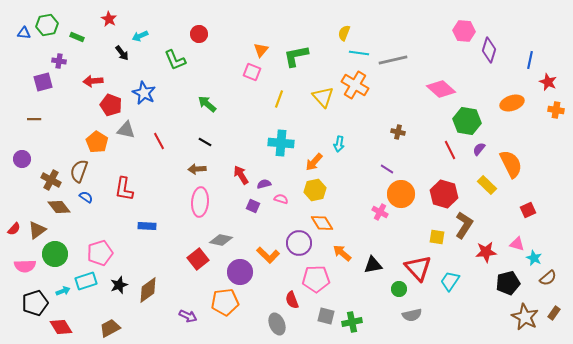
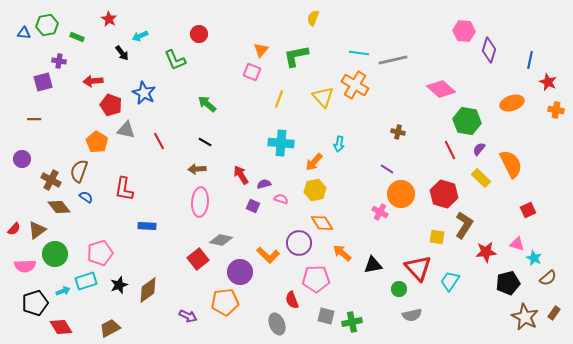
yellow semicircle at (344, 33): moved 31 px left, 15 px up
yellow rectangle at (487, 185): moved 6 px left, 7 px up
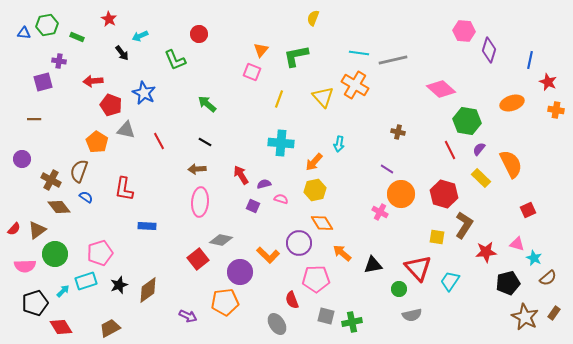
cyan arrow at (63, 291): rotated 24 degrees counterclockwise
gray ellipse at (277, 324): rotated 10 degrees counterclockwise
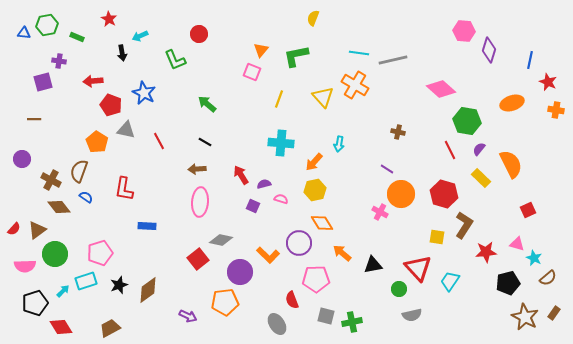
black arrow at (122, 53): rotated 28 degrees clockwise
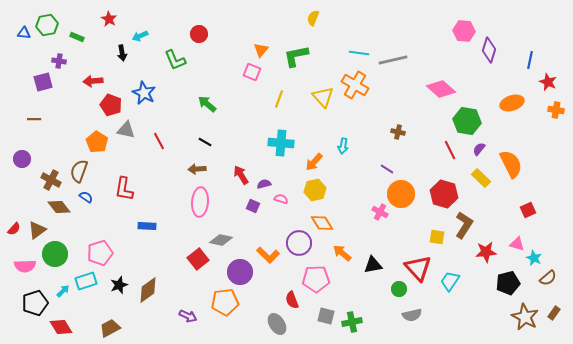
cyan arrow at (339, 144): moved 4 px right, 2 px down
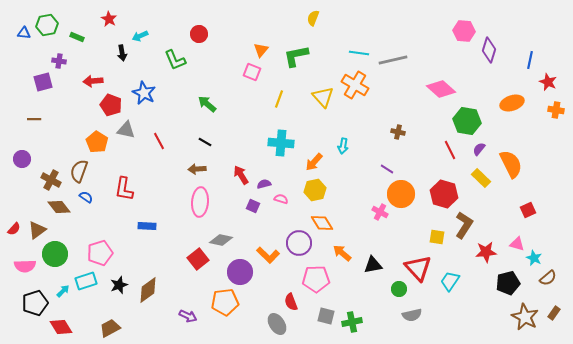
red semicircle at (292, 300): moved 1 px left, 2 px down
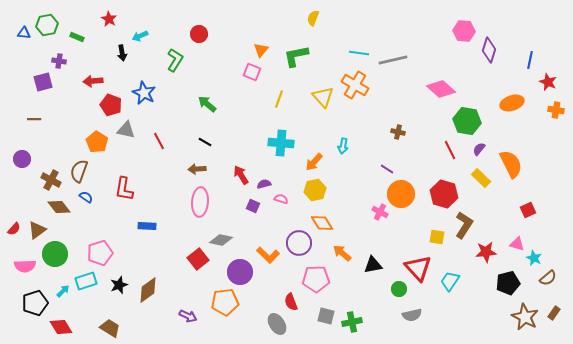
green L-shape at (175, 60): rotated 125 degrees counterclockwise
brown trapezoid at (110, 328): rotated 60 degrees clockwise
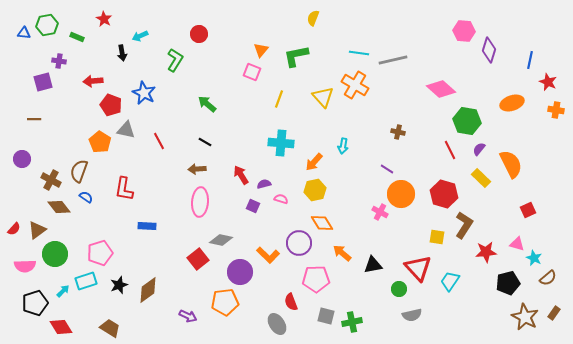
red star at (109, 19): moved 5 px left
orange pentagon at (97, 142): moved 3 px right
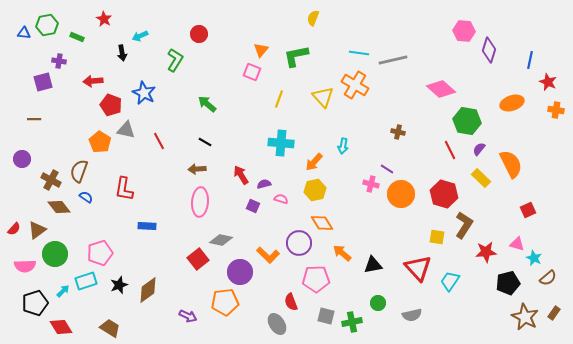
pink cross at (380, 212): moved 9 px left, 28 px up; rotated 14 degrees counterclockwise
green circle at (399, 289): moved 21 px left, 14 px down
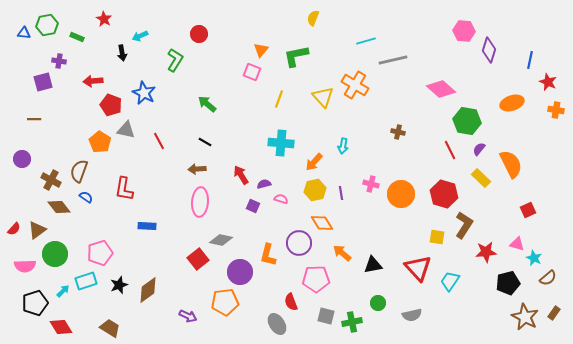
cyan line at (359, 53): moved 7 px right, 12 px up; rotated 24 degrees counterclockwise
purple line at (387, 169): moved 46 px left, 24 px down; rotated 48 degrees clockwise
orange L-shape at (268, 255): rotated 60 degrees clockwise
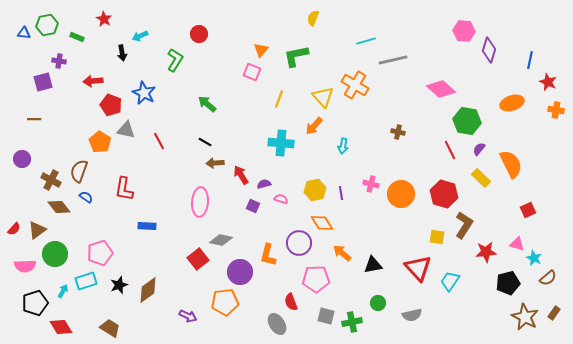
orange arrow at (314, 162): moved 36 px up
brown arrow at (197, 169): moved 18 px right, 6 px up
cyan arrow at (63, 291): rotated 16 degrees counterclockwise
